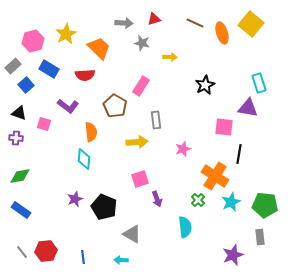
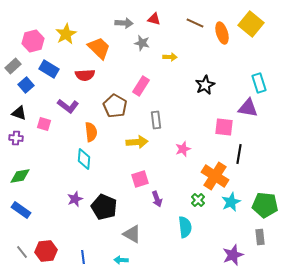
red triangle at (154, 19): rotated 32 degrees clockwise
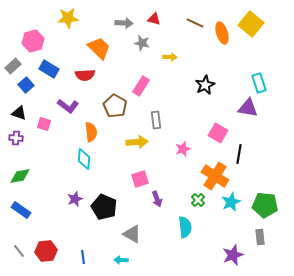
yellow star at (66, 34): moved 2 px right, 16 px up; rotated 25 degrees clockwise
pink square at (224, 127): moved 6 px left, 6 px down; rotated 24 degrees clockwise
gray line at (22, 252): moved 3 px left, 1 px up
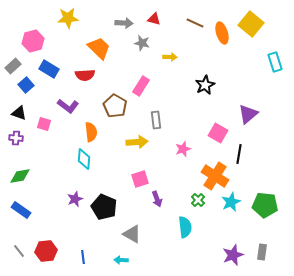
cyan rectangle at (259, 83): moved 16 px right, 21 px up
purple triangle at (248, 108): moved 6 px down; rotated 50 degrees counterclockwise
gray rectangle at (260, 237): moved 2 px right, 15 px down; rotated 14 degrees clockwise
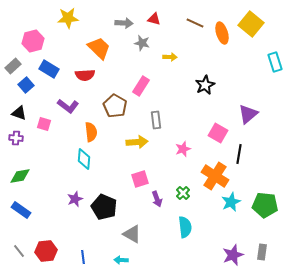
green cross at (198, 200): moved 15 px left, 7 px up
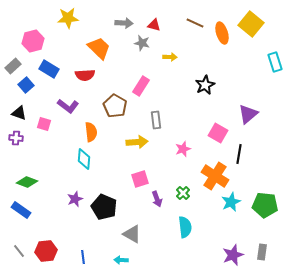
red triangle at (154, 19): moved 6 px down
green diamond at (20, 176): moved 7 px right, 6 px down; rotated 30 degrees clockwise
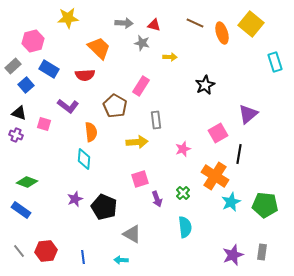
pink square at (218, 133): rotated 30 degrees clockwise
purple cross at (16, 138): moved 3 px up; rotated 16 degrees clockwise
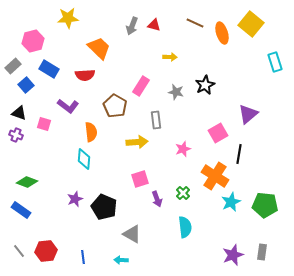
gray arrow at (124, 23): moved 8 px right, 3 px down; rotated 108 degrees clockwise
gray star at (142, 43): moved 34 px right, 49 px down
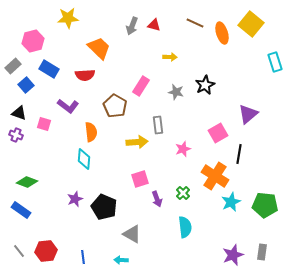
gray rectangle at (156, 120): moved 2 px right, 5 px down
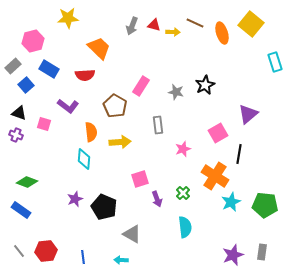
yellow arrow at (170, 57): moved 3 px right, 25 px up
yellow arrow at (137, 142): moved 17 px left
